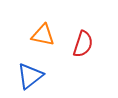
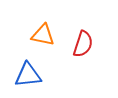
blue triangle: moved 2 px left, 1 px up; rotated 32 degrees clockwise
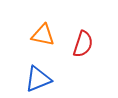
blue triangle: moved 10 px right, 4 px down; rotated 16 degrees counterclockwise
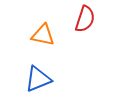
red semicircle: moved 2 px right, 25 px up
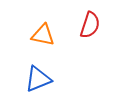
red semicircle: moved 5 px right, 6 px down
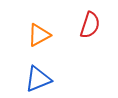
orange triangle: moved 4 px left; rotated 40 degrees counterclockwise
